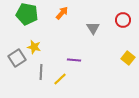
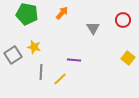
gray square: moved 4 px left, 3 px up
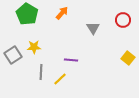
green pentagon: rotated 20 degrees clockwise
yellow star: rotated 16 degrees counterclockwise
purple line: moved 3 px left
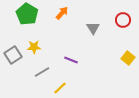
purple line: rotated 16 degrees clockwise
gray line: moved 1 px right; rotated 56 degrees clockwise
yellow line: moved 9 px down
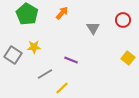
gray square: rotated 24 degrees counterclockwise
gray line: moved 3 px right, 2 px down
yellow line: moved 2 px right
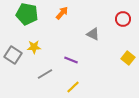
green pentagon: rotated 20 degrees counterclockwise
red circle: moved 1 px up
gray triangle: moved 6 px down; rotated 32 degrees counterclockwise
yellow line: moved 11 px right, 1 px up
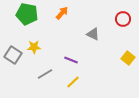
yellow line: moved 5 px up
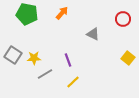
yellow star: moved 11 px down
purple line: moved 3 px left; rotated 48 degrees clockwise
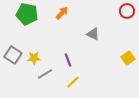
red circle: moved 4 px right, 8 px up
yellow square: rotated 16 degrees clockwise
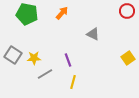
yellow line: rotated 32 degrees counterclockwise
